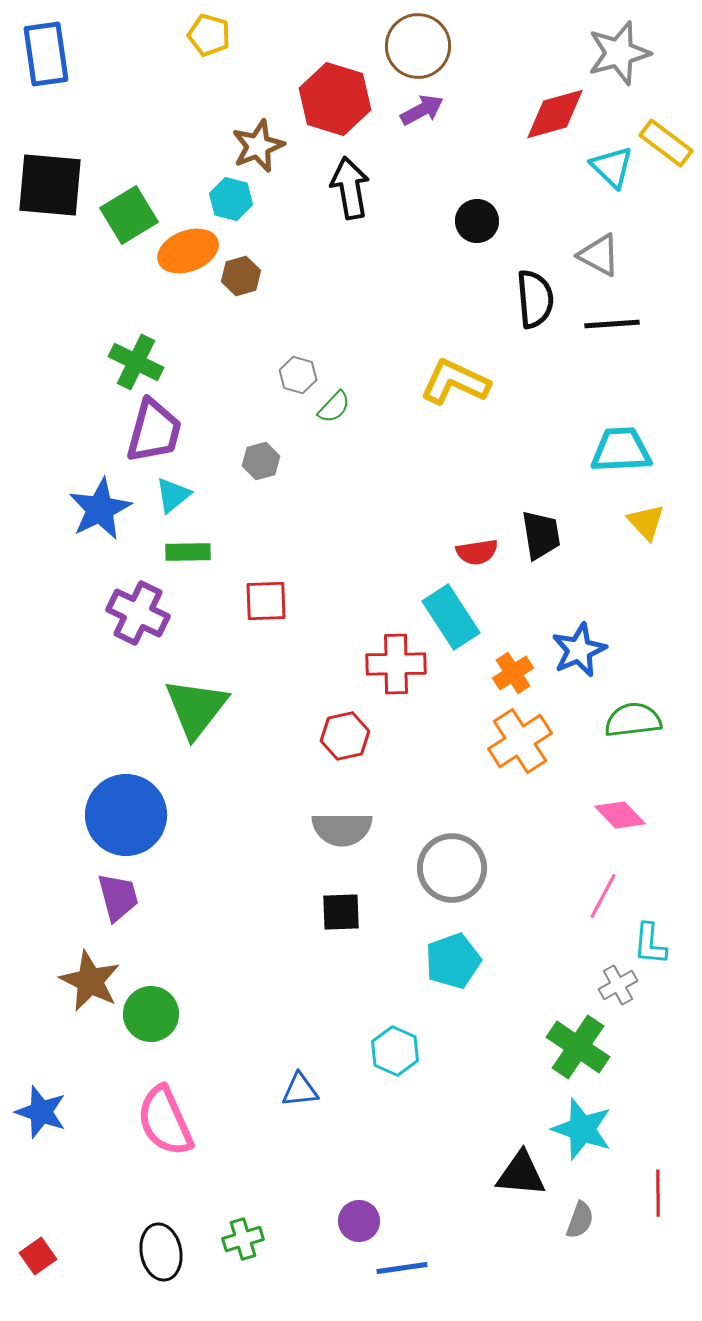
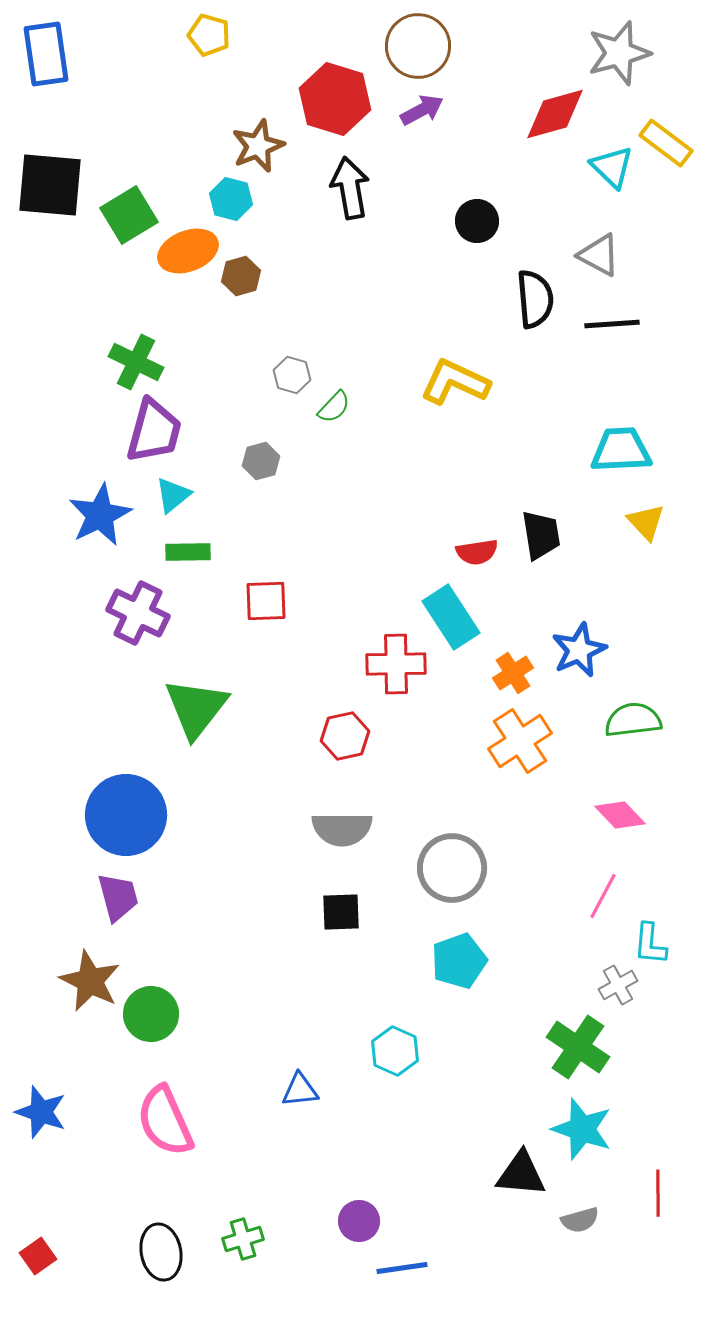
gray hexagon at (298, 375): moved 6 px left
blue star at (100, 509): moved 6 px down
cyan pentagon at (453, 961): moved 6 px right
gray semicircle at (580, 1220): rotated 54 degrees clockwise
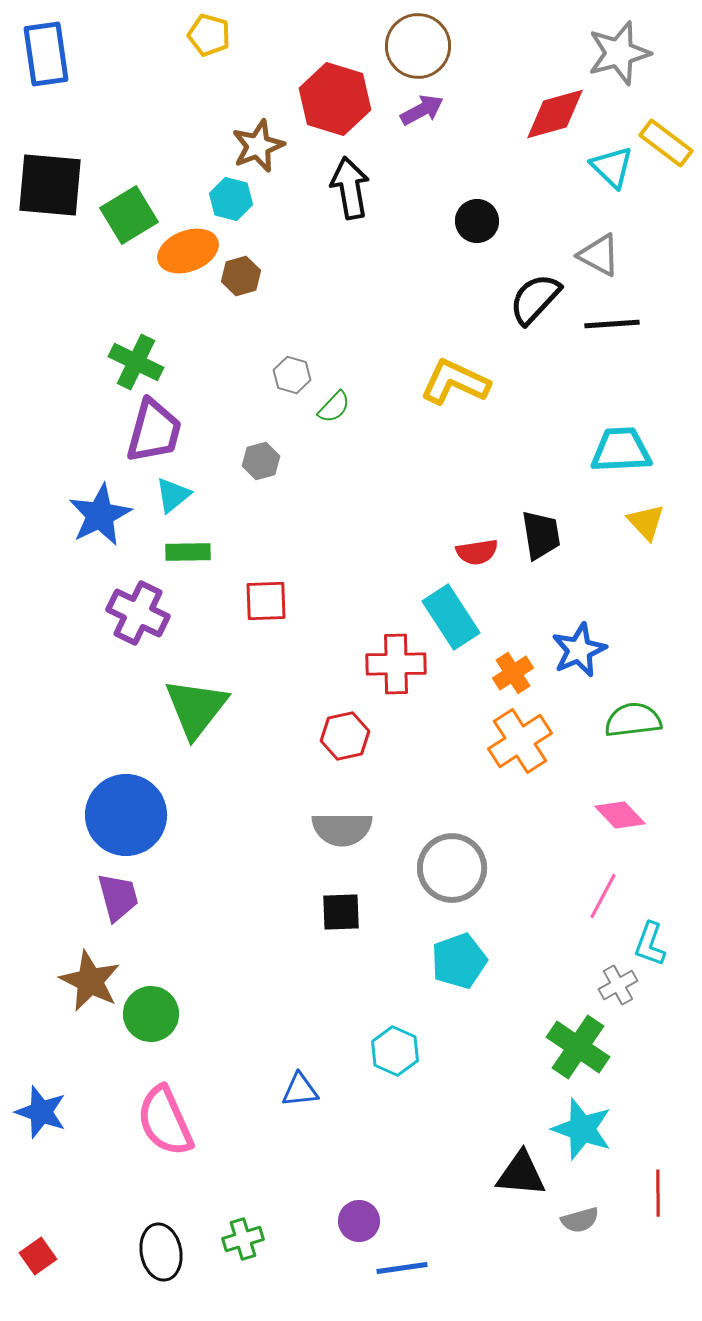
black semicircle at (535, 299): rotated 132 degrees counterclockwise
cyan L-shape at (650, 944): rotated 15 degrees clockwise
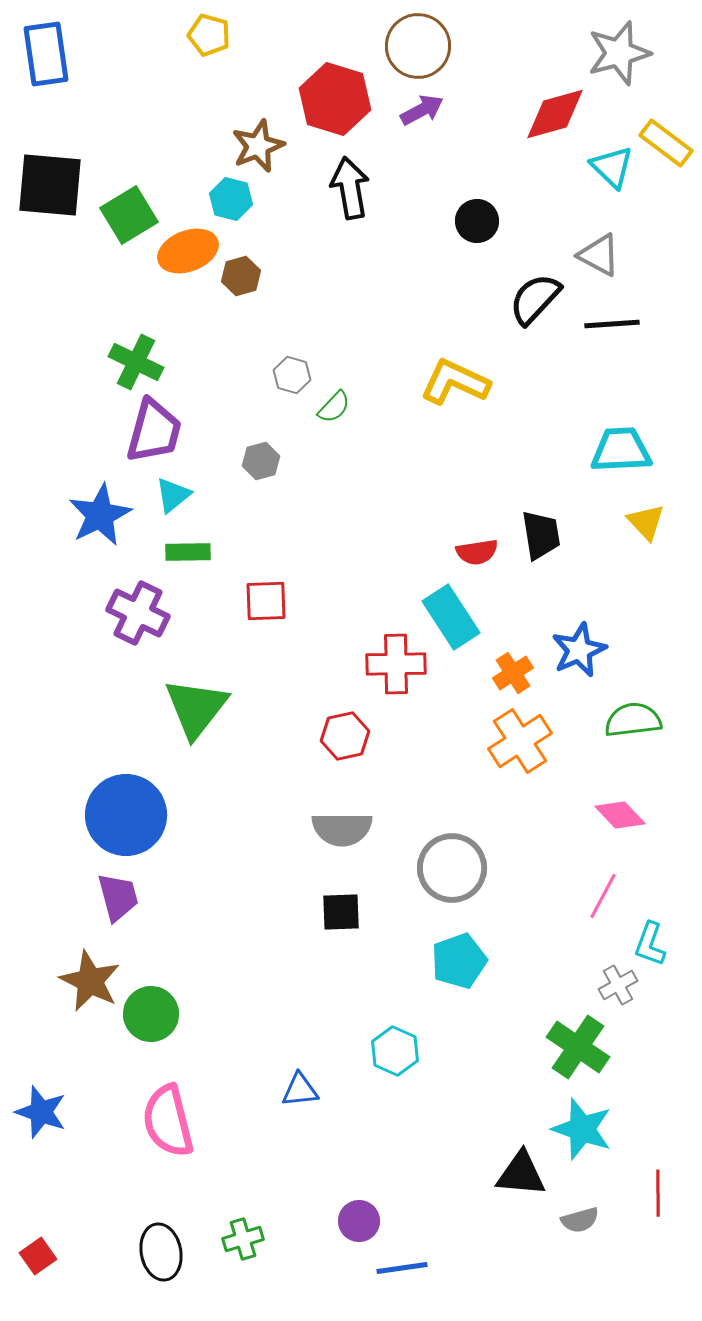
pink semicircle at (165, 1121): moved 3 px right; rotated 10 degrees clockwise
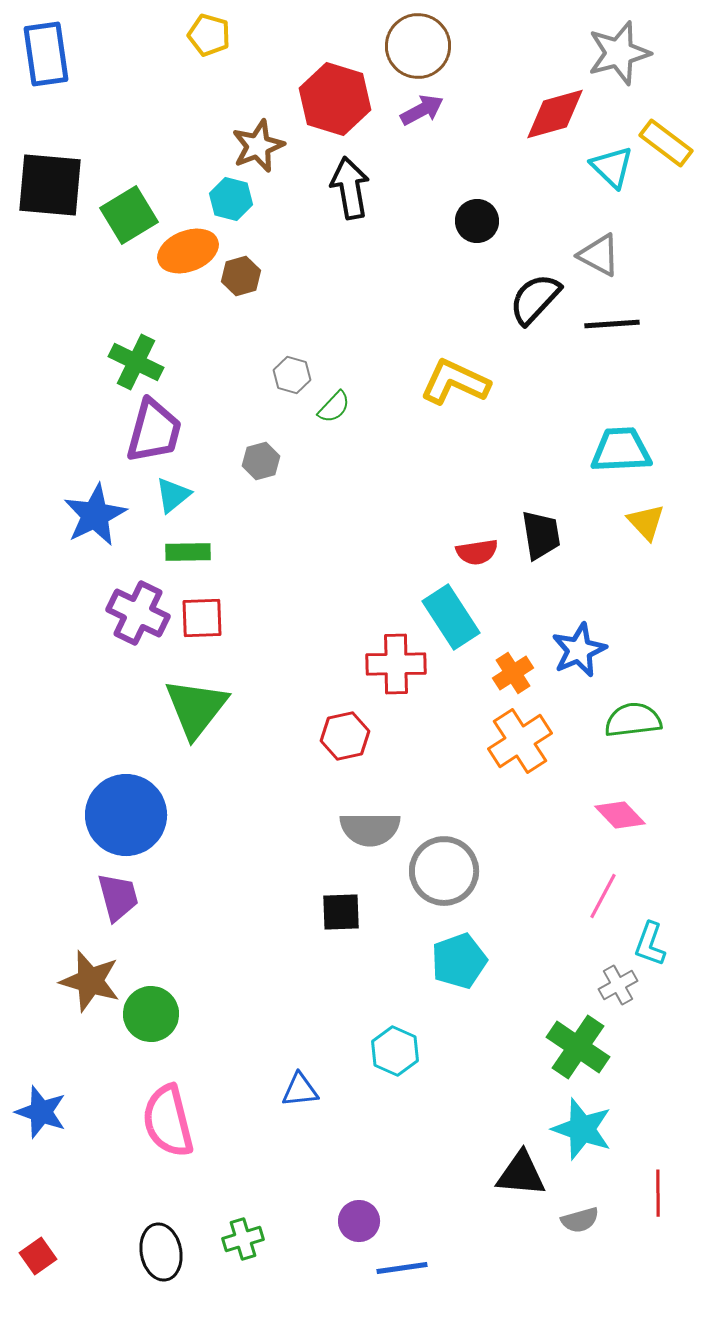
blue star at (100, 515): moved 5 px left
red square at (266, 601): moved 64 px left, 17 px down
gray semicircle at (342, 829): moved 28 px right
gray circle at (452, 868): moved 8 px left, 3 px down
brown star at (90, 981): rotated 10 degrees counterclockwise
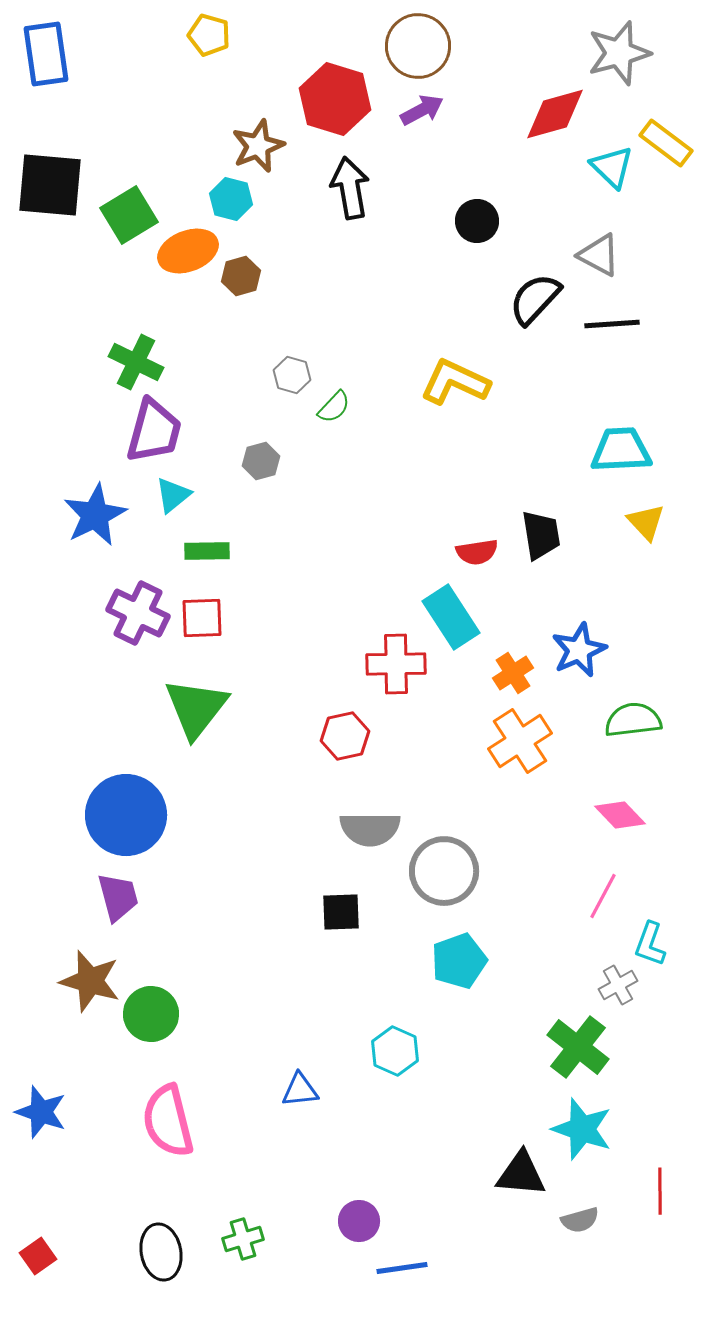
green rectangle at (188, 552): moved 19 px right, 1 px up
green cross at (578, 1047): rotated 4 degrees clockwise
red line at (658, 1193): moved 2 px right, 2 px up
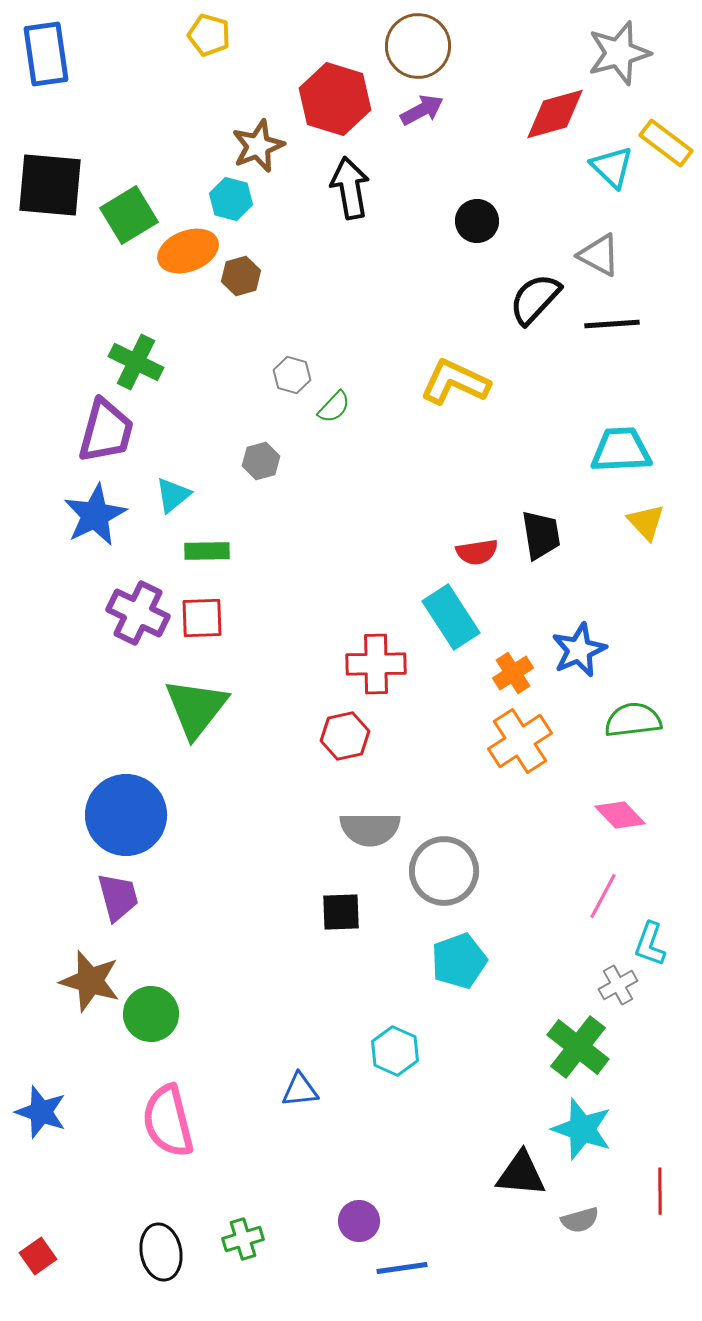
purple trapezoid at (154, 431): moved 48 px left
red cross at (396, 664): moved 20 px left
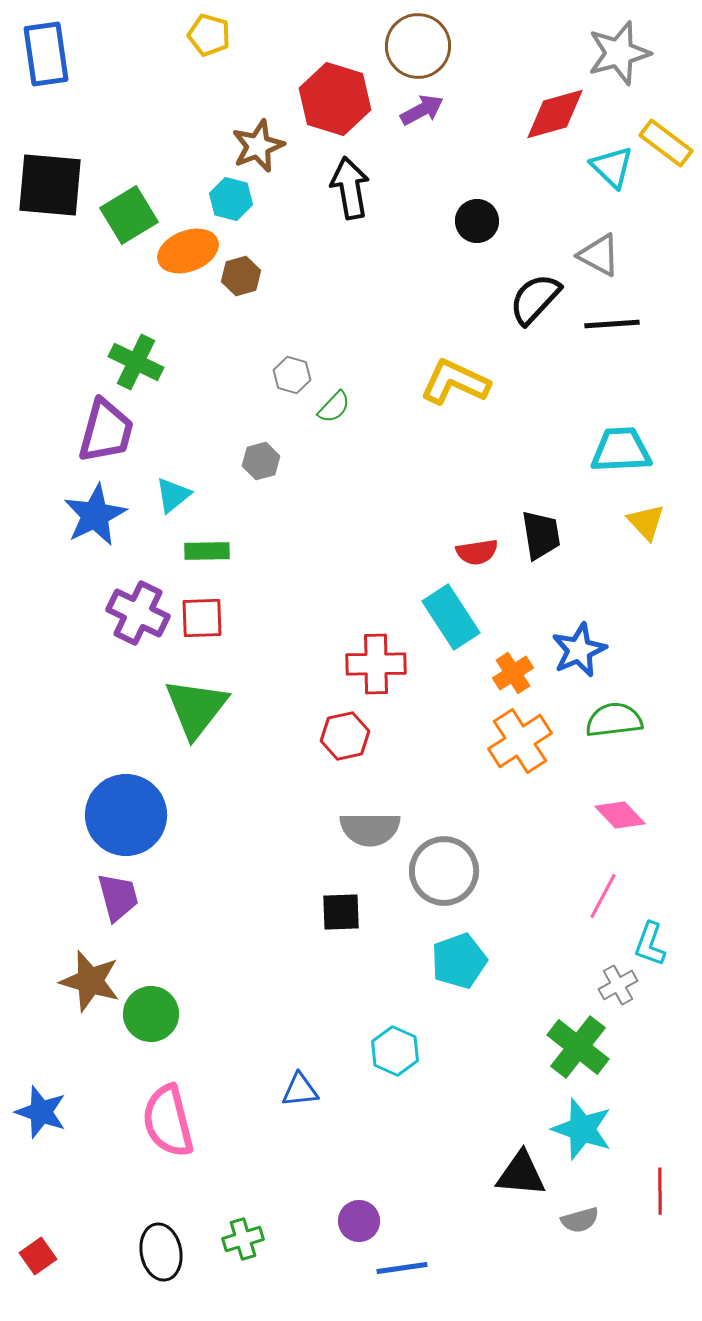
green semicircle at (633, 720): moved 19 px left
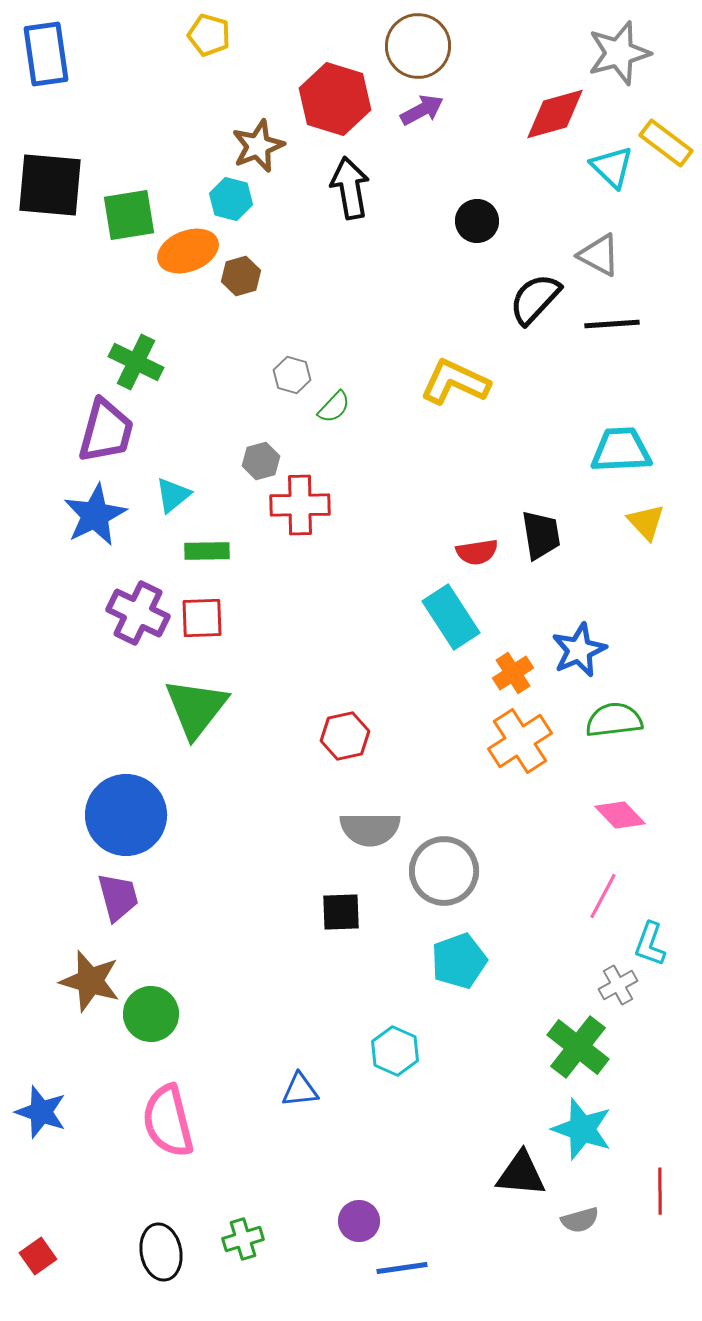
green square at (129, 215): rotated 22 degrees clockwise
red cross at (376, 664): moved 76 px left, 159 px up
